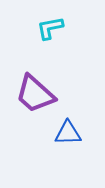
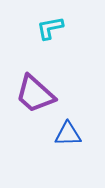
blue triangle: moved 1 px down
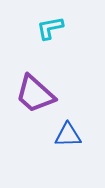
blue triangle: moved 1 px down
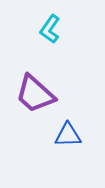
cyan L-shape: moved 1 px down; rotated 44 degrees counterclockwise
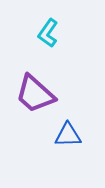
cyan L-shape: moved 2 px left, 4 px down
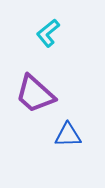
cyan L-shape: rotated 16 degrees clockwise
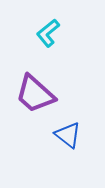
blue triangle: rotated 40 degrees clockwise
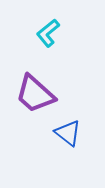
blue triangle: moved 2 px up
